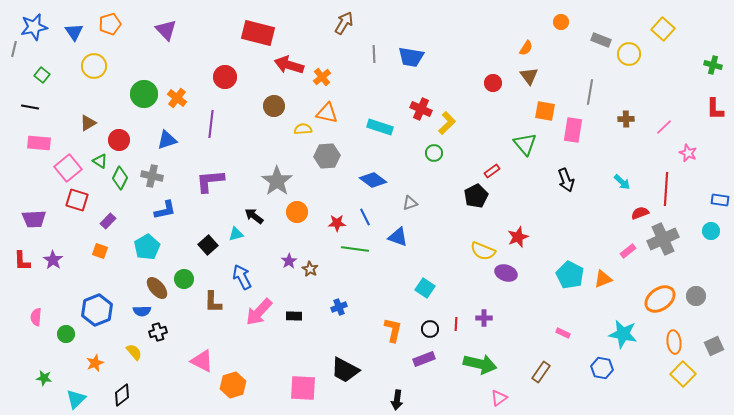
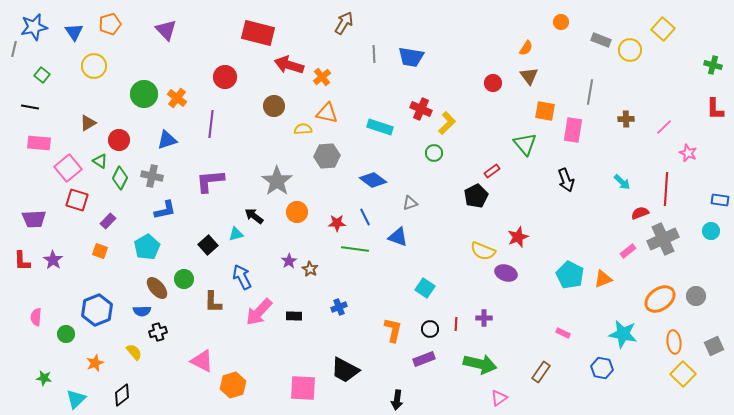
yellow circle at (629, 54): moved 1 px right, 4 px up
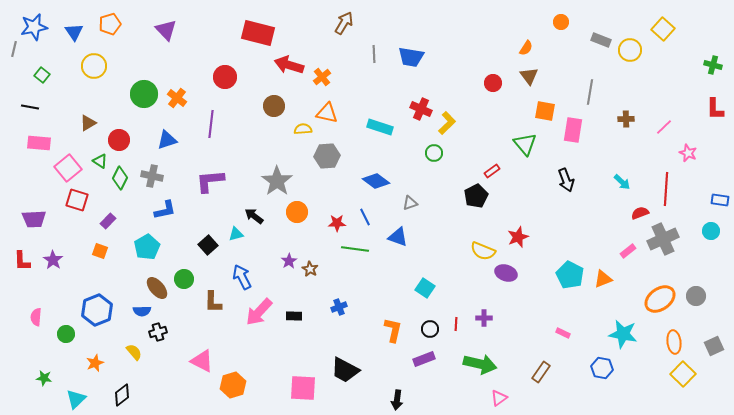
blue diamond at (373, 180): moved 3 px right, 1 px down
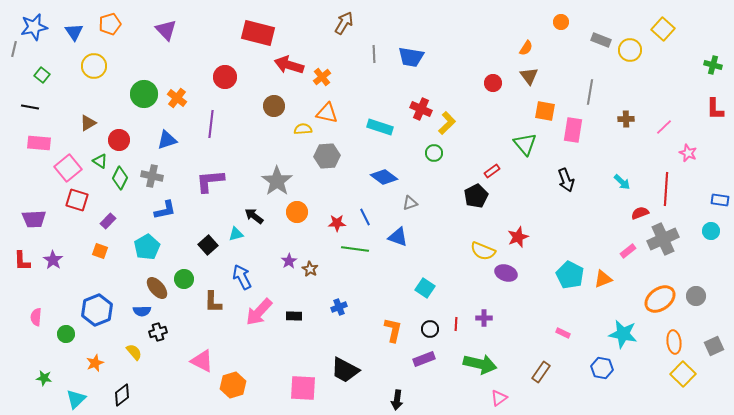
blue diamond at (376, 181): moved 8 px right, 4 px up
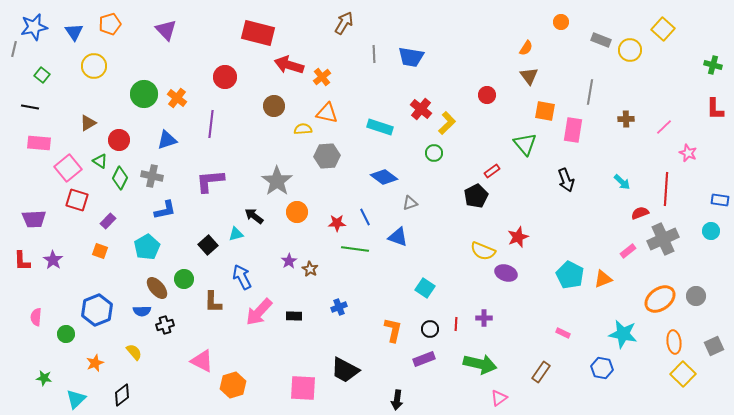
red circle at (493, 83): moved 6 px left, 12 px down
red cross at (421, 109): rotated 15 degrees clockwise
black cross at (158, 332): moved 7 px right, 7 px up
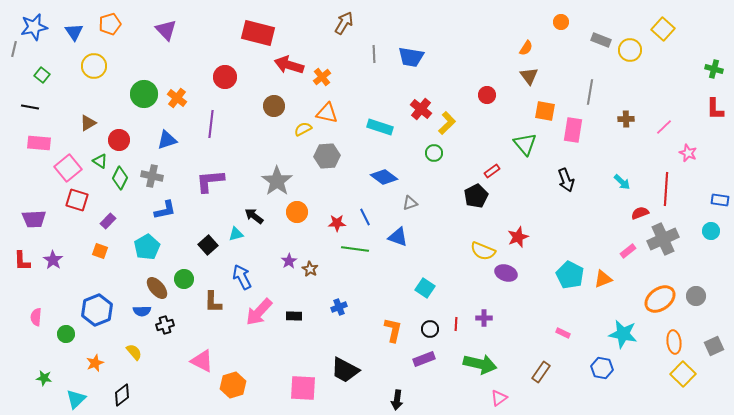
green cross at (713, 65): moved 1 px right, 4 px down
yellow semicircle at (303, 129): rotated 24 degrees counterclockwise
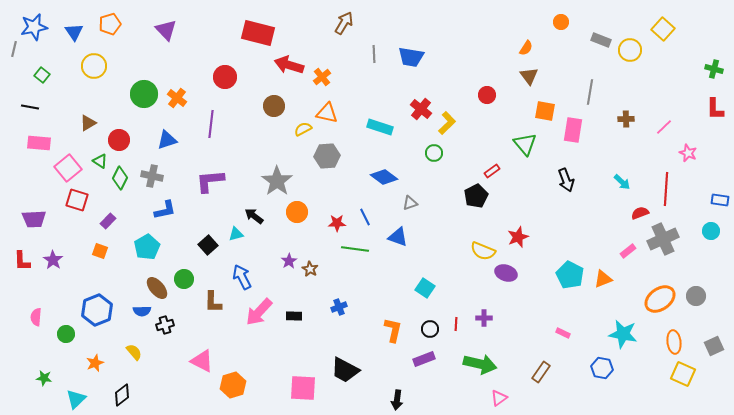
yellow square at (683, 374): rotated 20 degrees counterclockwise
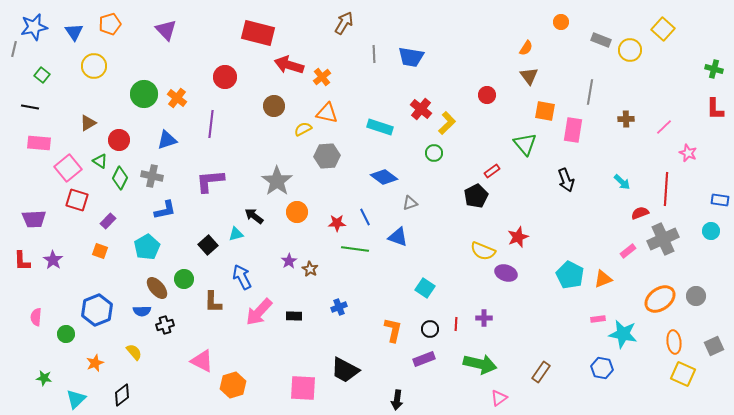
pink rectangle at (563, 333): moved 35 px right, 14 px up; rotated 32 degrees counterclockwise
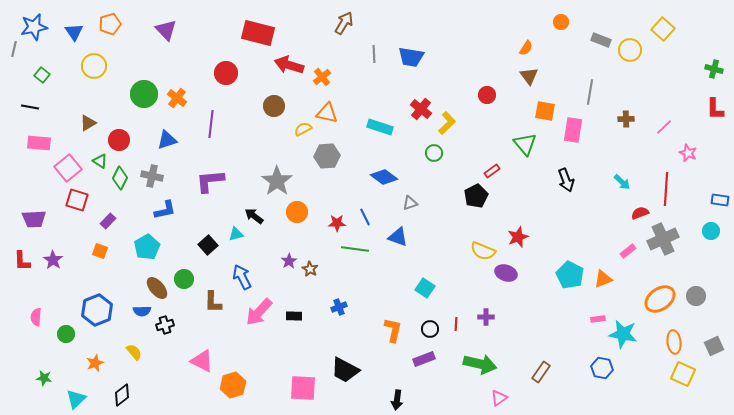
red circle at (225, 77): moved 1 px right, 4 px up
purple cross at (484, 318): moved 2 px right, 1 px up
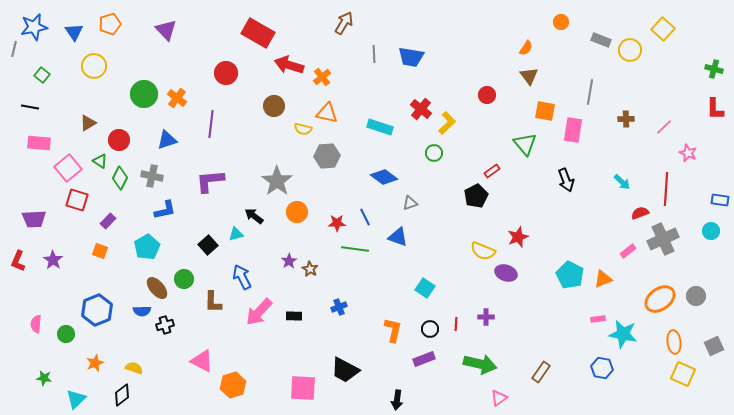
red rectangle at (258, 33): rotated 16 degrees clockwise
yellow semicircle at (303, 129): rotated 138 degrees counterclockwise
red L-shape at (22, 261): moved 4 px left; rotated 25 degrees clockwise
pink semicircle at (36, 317): moved 7 px down
yellow semicircle at (134, 352): moved 16 px down; rotated 30 degrees counterclockwise
